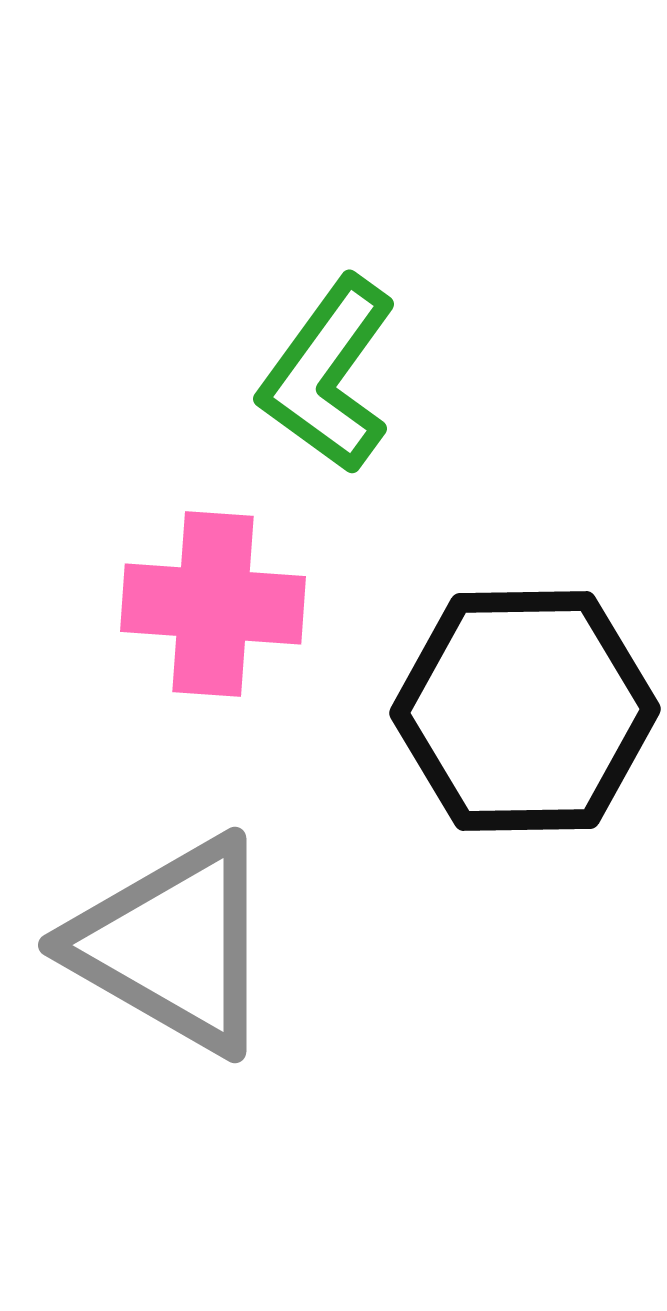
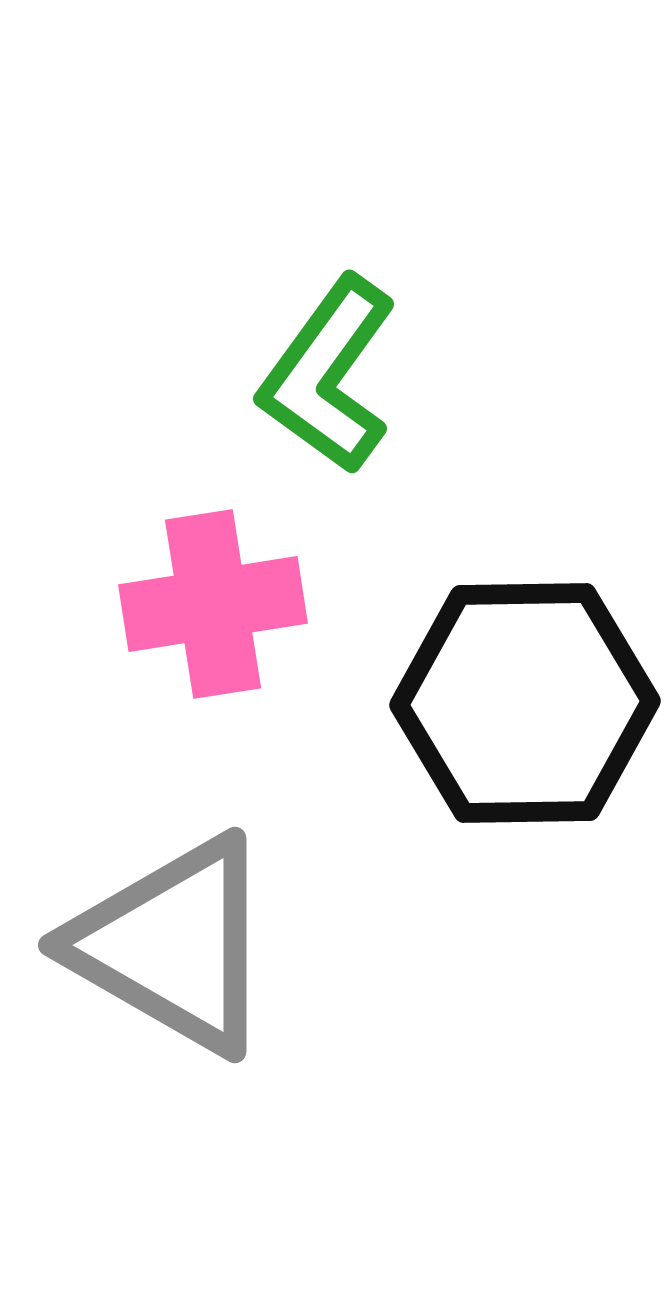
pink cross: rotated 13 degrees counterclockwise
black hexagon: moved 8 px up
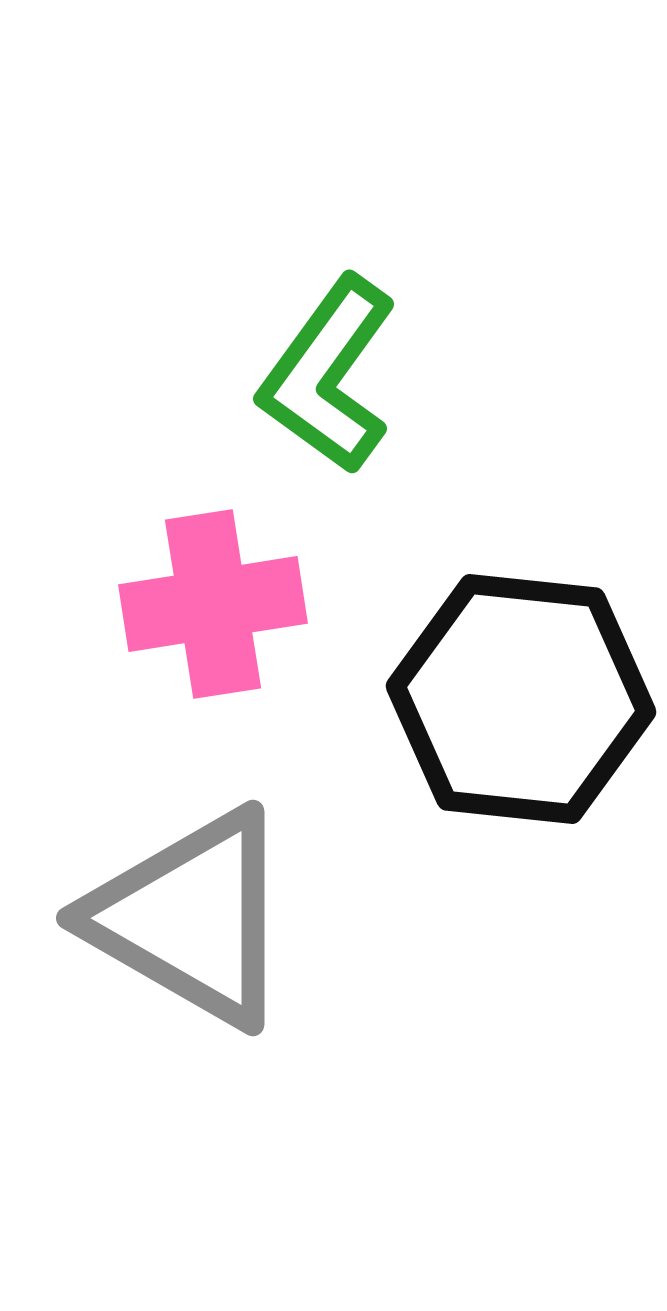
black hexagon: moved 4 px left, 4 px up; rotated 7 degrees clockwise
gray triangle: moved 18 px right, 27 px up
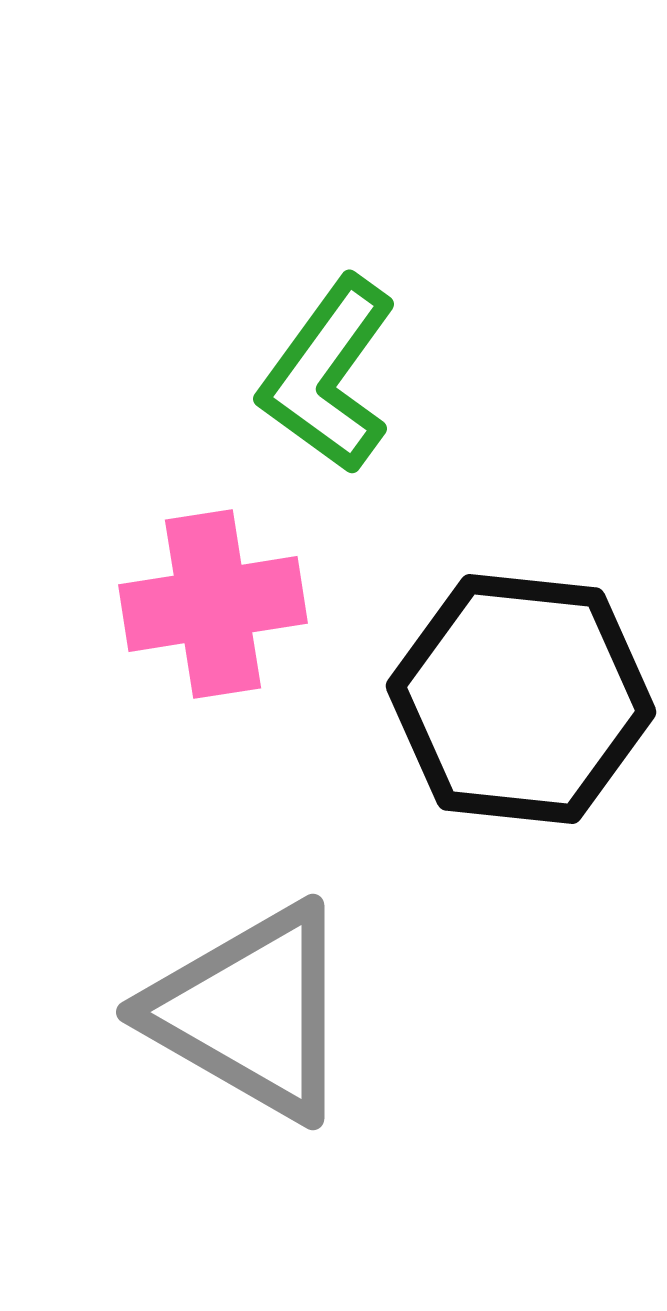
gray triangle: moved 60 px right, 94 px down
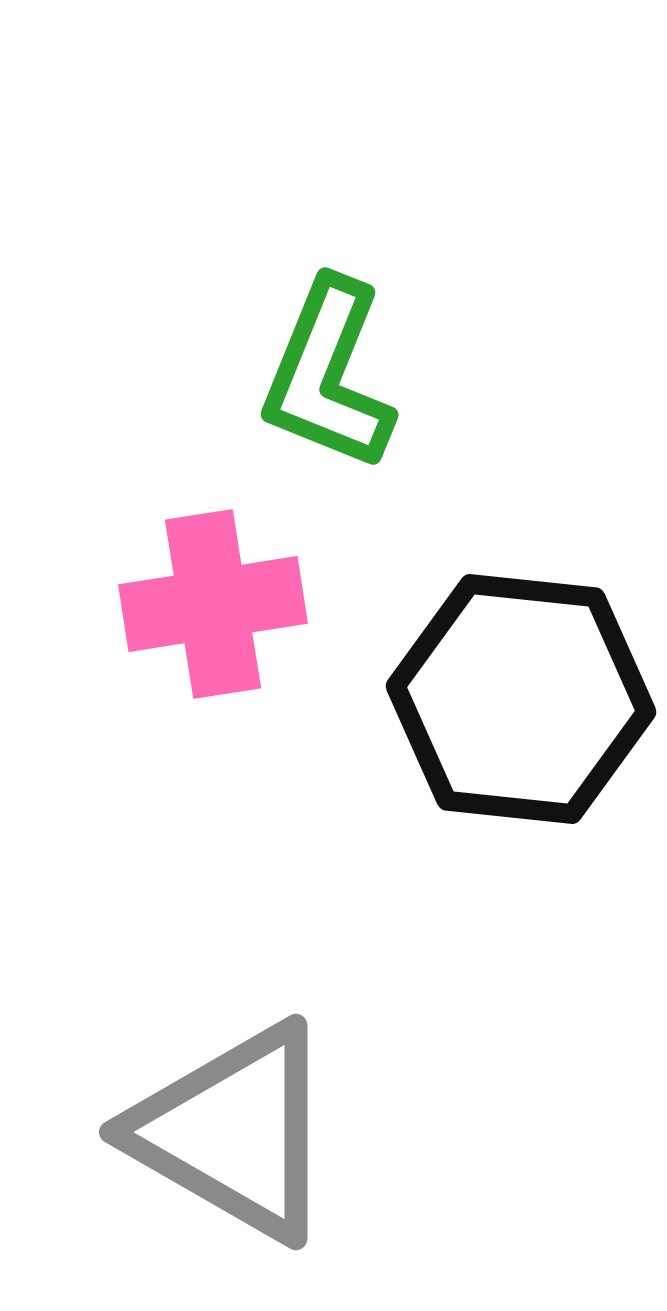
green L-shape: rotated 14 degrees counterclockwise
gray triangle: moved 17 px left, 120 px down
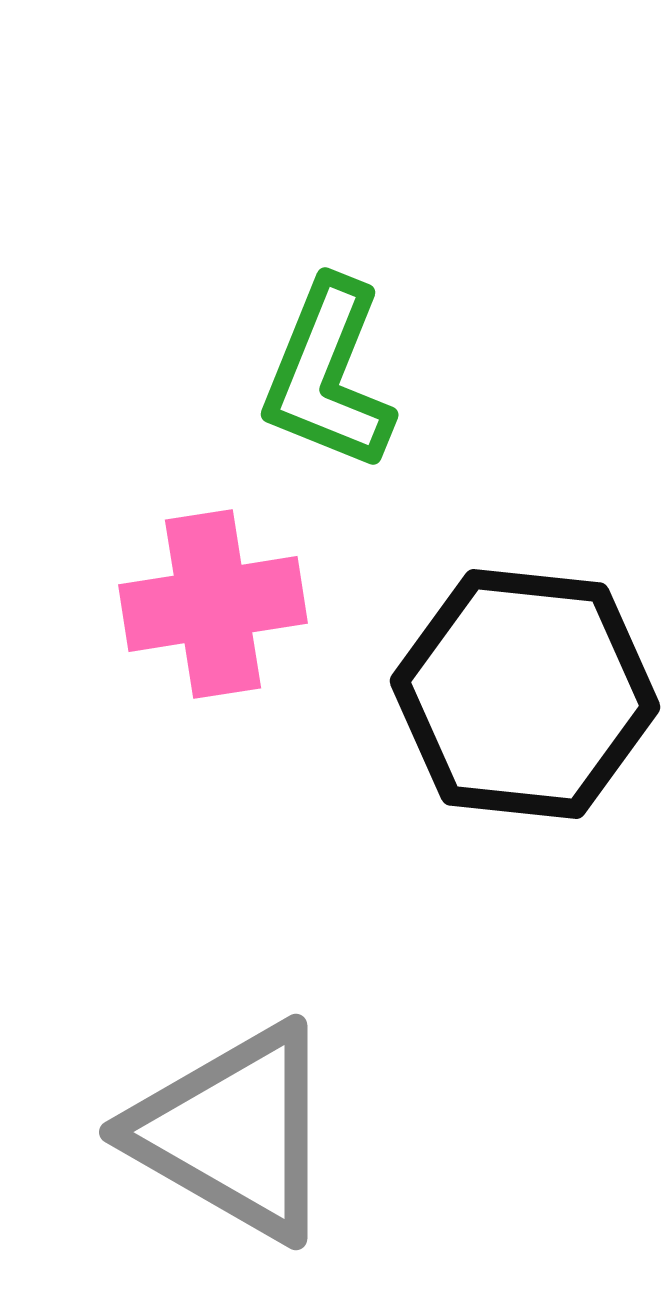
black hexagon: moved 4 px right, 5 px up
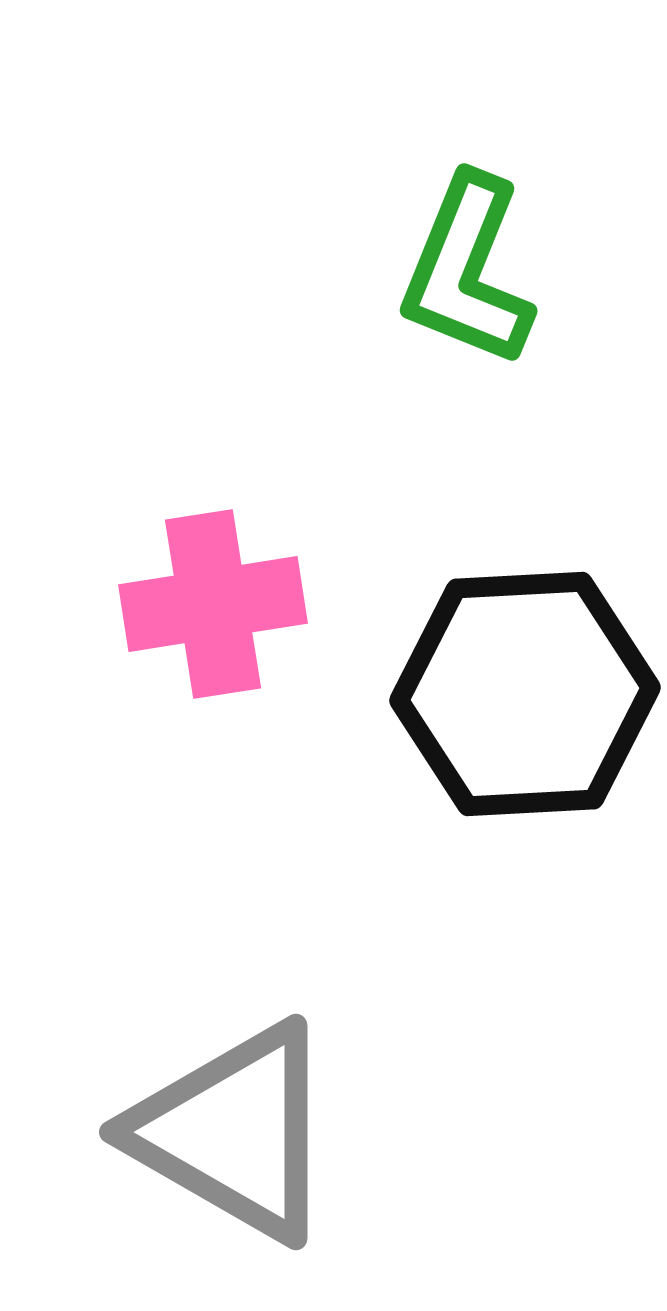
green L-shape: moved 139 px right, 104 px up
black hexagon: rotated 9 degrees counterclockwise
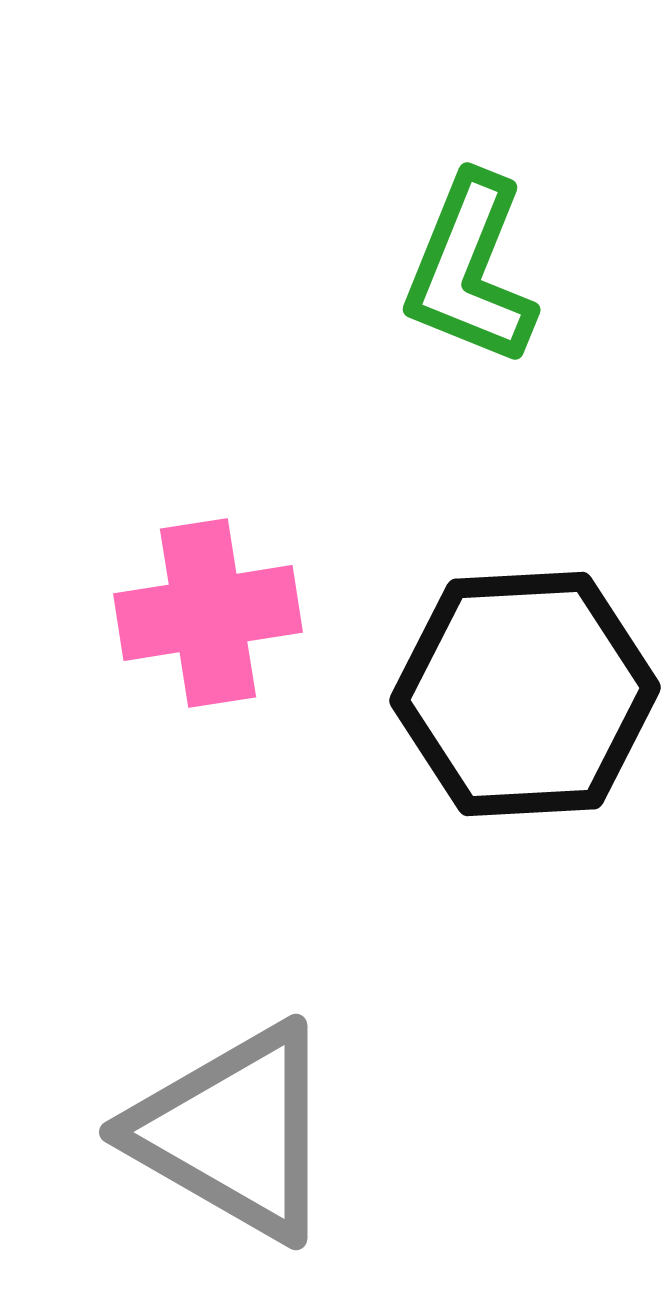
green L-shape: moved 3 px right, 1 px up
pink cross: moved 5 px left, 9 px down
